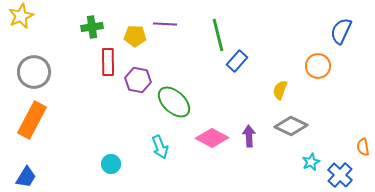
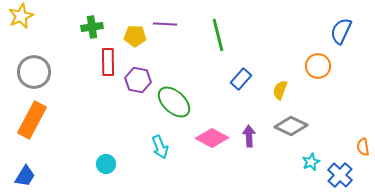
blue rectangle: moved 4 px right, 18 px down
cyan circle: moved 5 px left
blue trapezoid: moved 1 px left, 1 px up
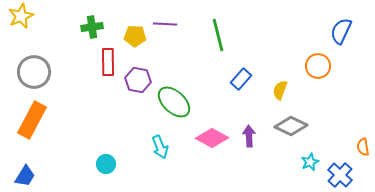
cyan star: moved 1 px left
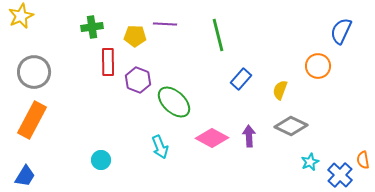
purple hexagon: rotated 10 degrees clockwise
orange semicircle: moved 13 px down
cyan circle: moved 5 px left, 4 px up
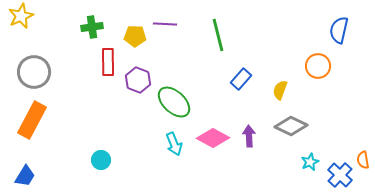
blue semicircle: moved 2 px left, 1 px up; rotated 12 degrees counterclockwise
pink diamond: moved 1 px right
cyan arrow: moved 14 px right, 3 px up
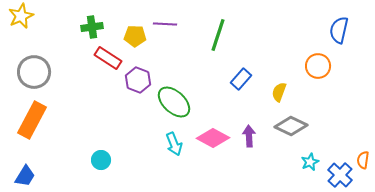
green line: rotated 32 degrees clockwise
red rectangle: moved 4 px up; rotated 56 degrees counterclockwise
yellow semicircle: moved 1 px left, 2 px down
orange semicircle: rotated 18 degrees clockwise
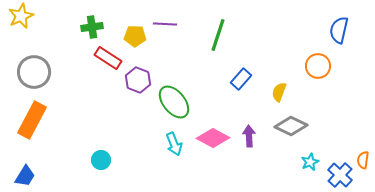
green ellipse: rotated 8 degrees clockwise
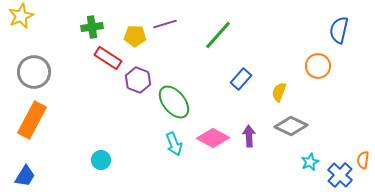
purple line: rotated 20 degrees counterclockwise
green line: rotated 24 degrees clockwise
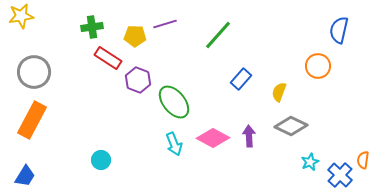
yellow star: rotated 15 degrees clockwise
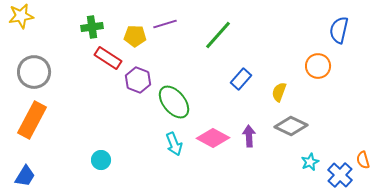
orange semicircle: rotated 24 degrees counterclockwise
